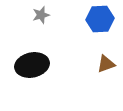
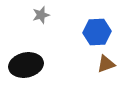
blue hexagon: moved 3 px left, 13 px down
black ellipse: moved 6 px left
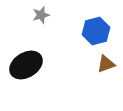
blue hexagon: moved 1 px left, 1 px up; rotated 12 degrees counterclockwise
black ellipse: rotated 20 degrees counterclockwise
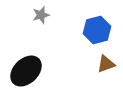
blue hexagon: moved 1 px right, 1 px up
black ellipse: moved 6 px down; rotated 12 degrees counterclockwise
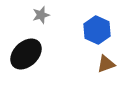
blue hexagon: rotated 20 degrees counterclockwise
black ellipse: moved 17 px up
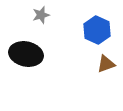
black ellipse: rotated 56 degrees clockwise
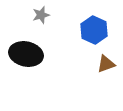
blue hexagon: moved 3 px left
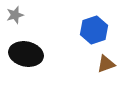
gray star: moved 26 px left
blue hexagon: rotated 16 degrees clockwise
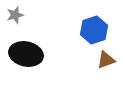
brown triangle: moved 4 px up
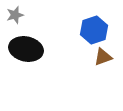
black ellipse: moved 5 px up
brown triangle: moved 3 px left, 3 px up
